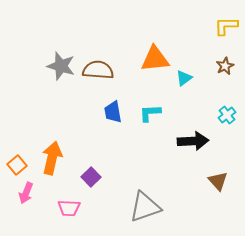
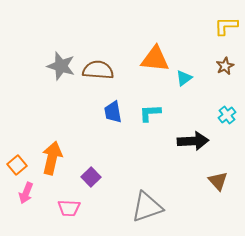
orange triangle: rotated 12 degrees clockwise
gray triangle: moved 2 px right
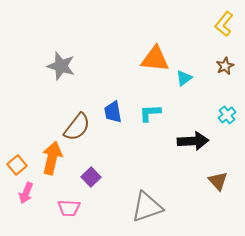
yellow L-shape: moved 2 px left, 2 px up; rotated 50 degrees counterclockwise
brown semicircle: moved 21 px left, 57 px down; rotated 124 degrees clockwise
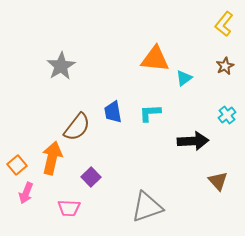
gray star: rotated 24 degrees clockwise
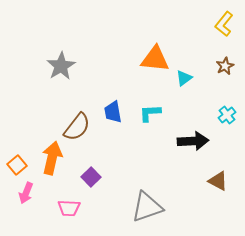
brown triangle: rotated 20 degrees counterclockwise
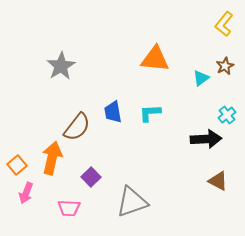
cyan triangle: moved 17 px right
black arrow: moved 13 px right, 2 px up
gray triangle: moved 15 px left, 5 px up
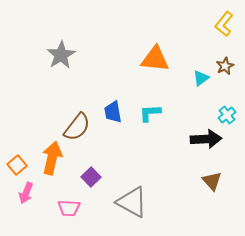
gray star: moved 11 px up
brown triangle: moved 6 px left; rotated 20 degrees clockwise
gray triangle: rotated 48 degrees clockwise
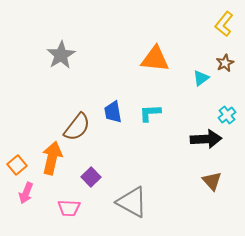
brown star: moved 3 px up
